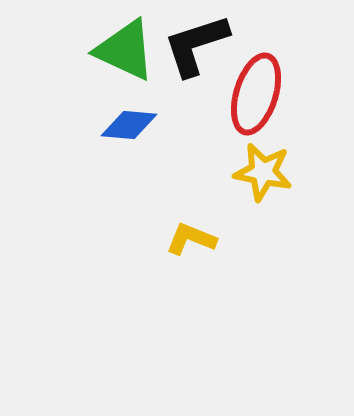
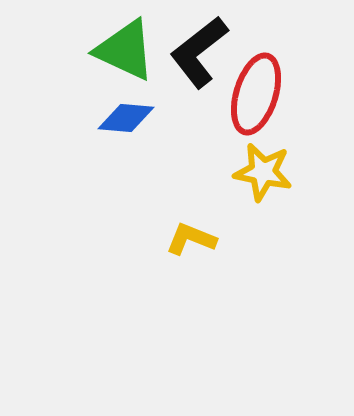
black L-shape: moved 3 px right, 7 px down; rotated 20 degrees counterclockwise
blue diamond: moved 3 px left, 7 px up
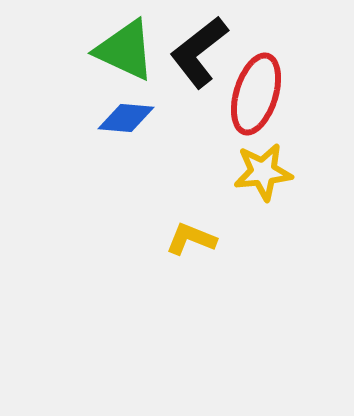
yellow star: rotated 18 degrees counterclockwise
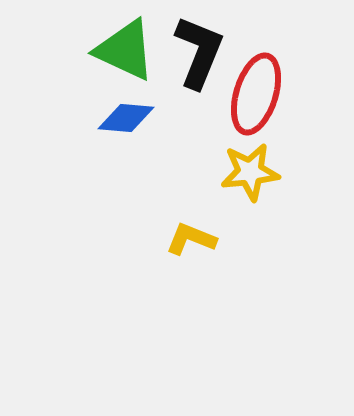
black L-shape: rotated 150 degrees clockwise
yellow star: moved 13 px left
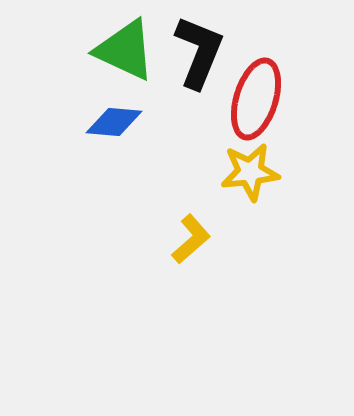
red ellipse: moved 5 px down
blue diamond: moved 12 px left, 4 px down
yellow L-shape: rotated 117 degrees clockwise
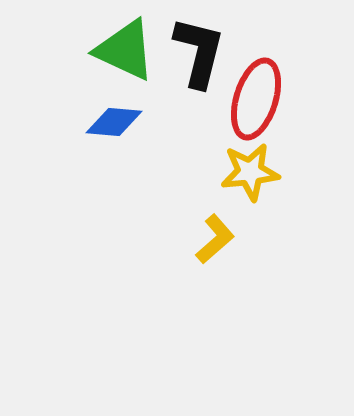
black L-shape: rotated 8 degrees counterclockwise
yellow L-shape: moved 24 px right
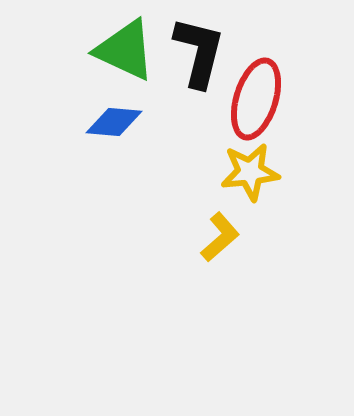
yellow L-shape: moved 5 px right, 2 px up
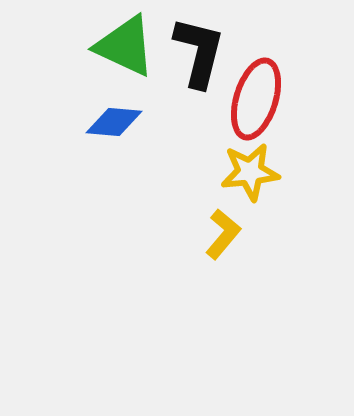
green triangle: moved 4 px up
yellow L-shape: moved 3 px right, 3 px up; rotated 9 degrees counterclockwise
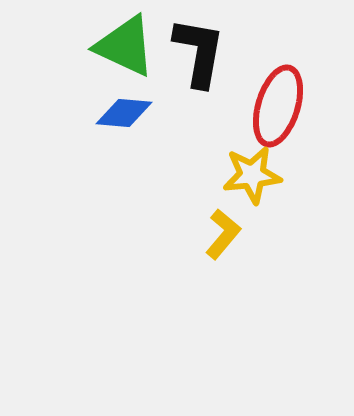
black L-shape: rotated 4 degrees counterclockwise
red ellipse: moved 22 px right, 7 px down
blue diamond: moved 10 px right, 9 px up
yellow star: moved 2 px right, 3 px down
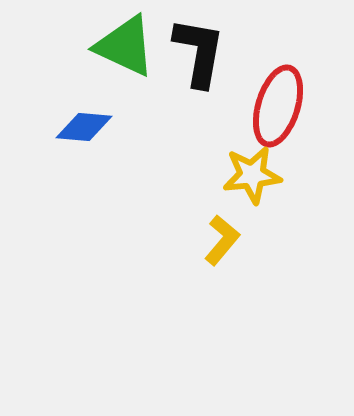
blue diamond: moved 40 px left, 14 px down
yellow L-shape: moved 1 px left, 6 px down
